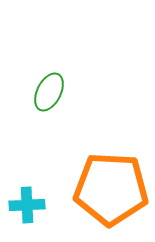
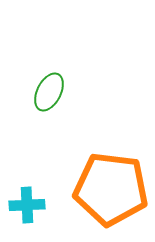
orange pentagon: rotated 4 degrees clockwise
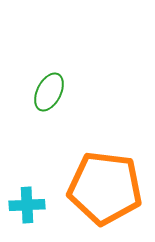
orange pentagon: moved 6 px left, 1 px up
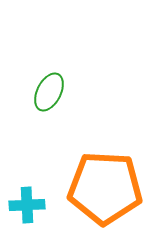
orange pentagon: rotated 4 degrees counterclockwise
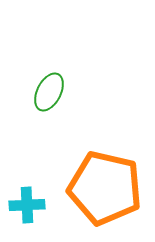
orange pentagon: rotated 10 degrees clockwise
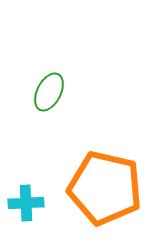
cyan cross: moved 1 px left, 2 px up
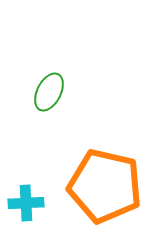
orange pentagon: moved 2 px up
